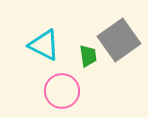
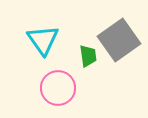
cyan triangle: moved 1 px left, 5 px up; rotated 28 degrees clockwise
pink circle: moved 4 px left, 3 px up
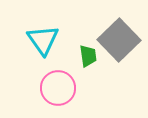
gray square: rotated 9 degrees counterclockwise
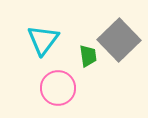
cyan triangle: rotated 12 degrees clockwise
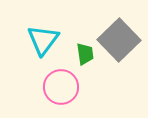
green trapezoid: moved 3 px left, 2 px up
pink circle: moved 3 px right, 1 px up
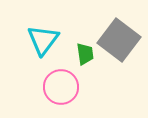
gray square: rotated 9 degrees counterclockwise
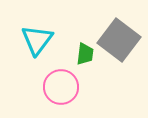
cyan triangle: moved 6 px left
green trapezoid: rotated 15 degrees clockwise
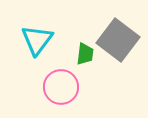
gray square: moved 1 px left
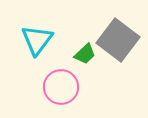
green trapezoid: rotated 40 degrees clockwise
